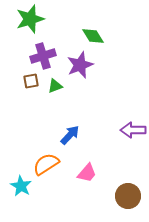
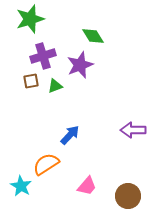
pink trapezoid: moved 13 px down
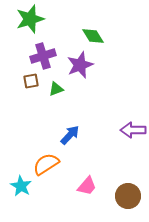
green triangle: moved 1 px right, 3 px down
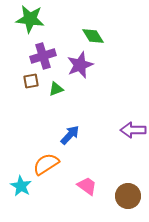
green star: rotated 24 degrees clockwise
pink trapezoid: rotated 95 degrees counterclockwise
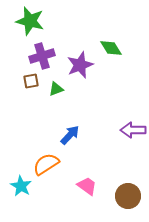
green star: moved 2 px down; rotated 8 degrees clockwise
green diamond: moved 18 px right, 12 px down
purple cross: moved 1 px left
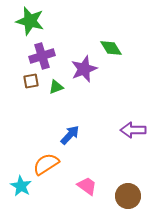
purple star: moved 4 px right, 4 px down
green triangle: moved 2 px up
